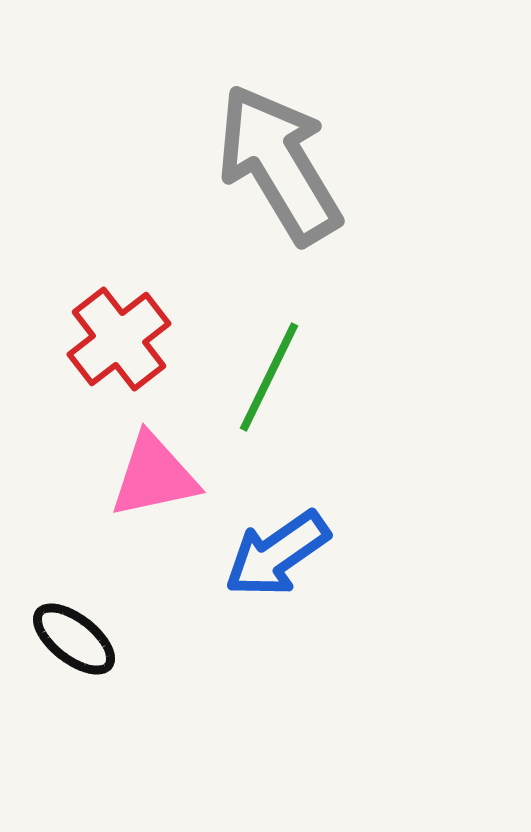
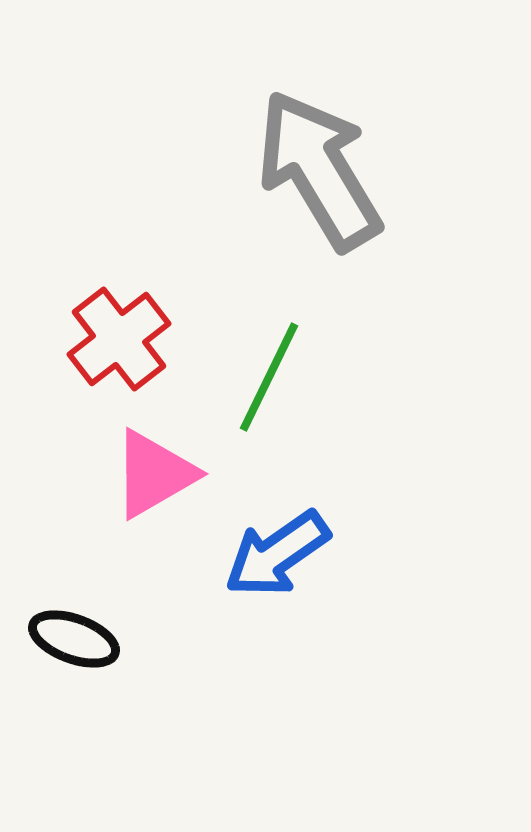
gray arrow: moved 40 px right, 6 px down
pink triangle: moved 2 px up; rotated 18 degrees counterclockwise
black ellipse: rotated 18 degrees counterclockwise
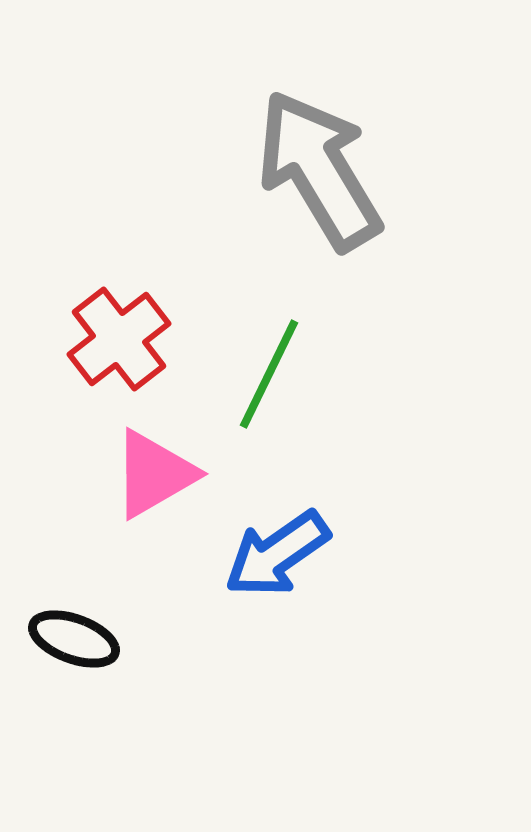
green line: moved 3 px up
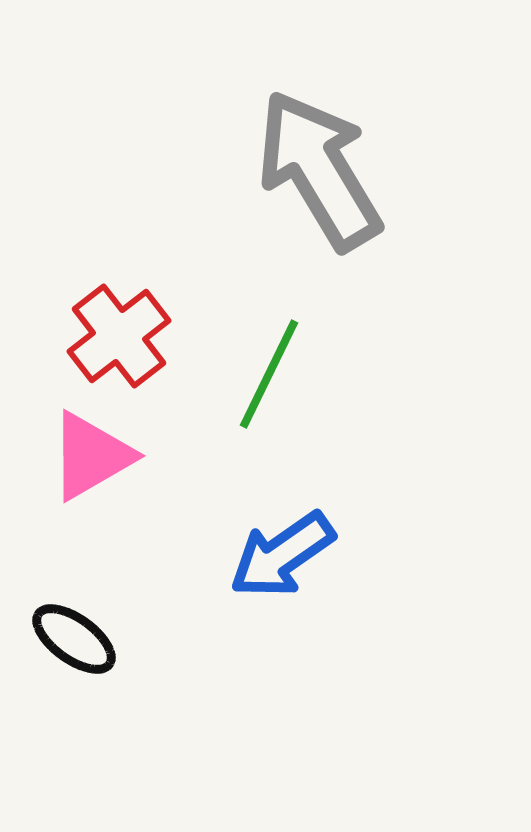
red cross: moved 3 px up
pink triangle: moved 63 px left, 18 px up
blue arrow: moved 5 px right, 1 px down
black ellipse: rotated 16 degrees clockwise
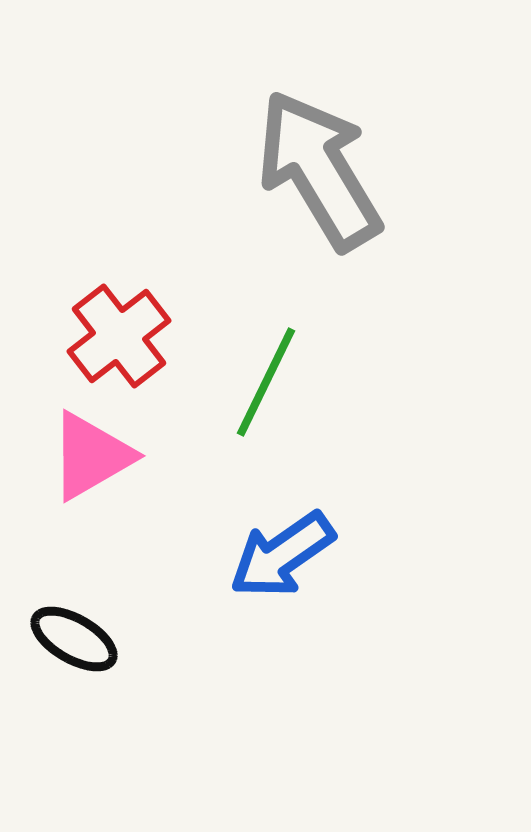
green line: moved 3 px left, 8 px down
black ellipse: rotated 6 degrees counterclockwise
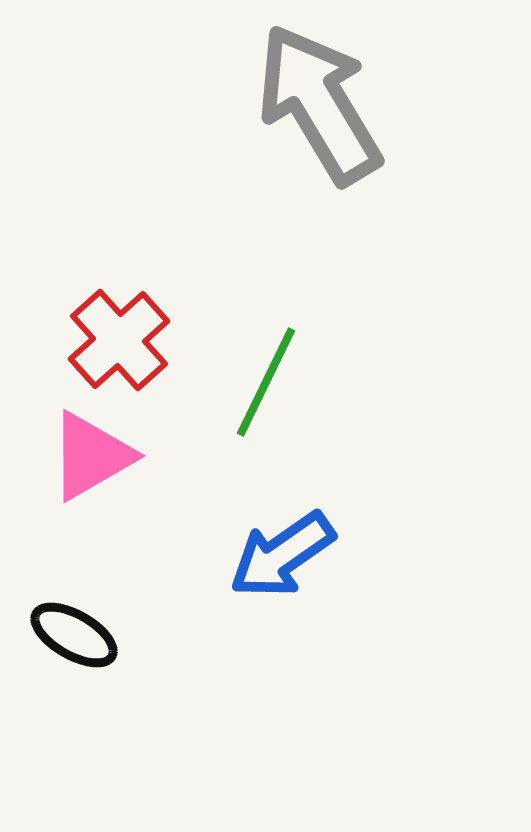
gray arrow: moved 66 px up
red cross: moved 4 px down; rotated 4 degrees counterclockwise
black ellipse: moved 4 px up
